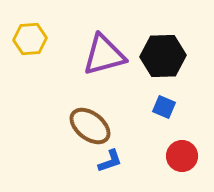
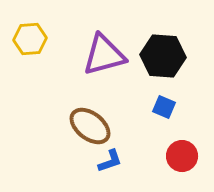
black hexagon: rotated 6 degrees clockwise
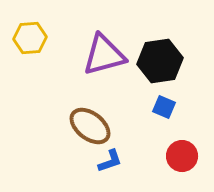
yellow hexagon: moved 1 px up
black hexagon: moved 3 px left, 5 px down; rotated 12 degrees counterclockwise
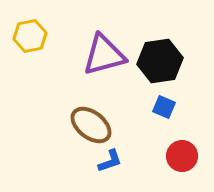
yellow hexagon: moved 2 px up; rotated 8 degrees counterclockwise
brown ellipse: moved 1 px right, 1 px up
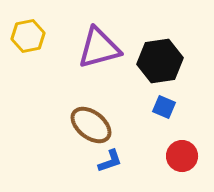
yellow hexagon: moved 2 px left
purple triangle: moved 5 px left, 7 px up
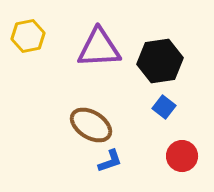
purple triangle: rotated 12 degrees clockwise
blue square: rotated 15 degrees clockwise
brown ellipse: rotated 6 degrees counterclockwise
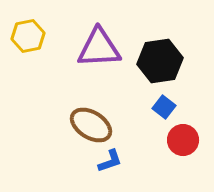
red circle: moved 1 px right, 16 px up
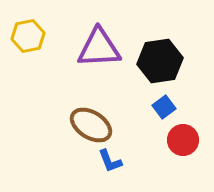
blue square: rotated 15 degrees clockwise
blue L-shape: rotated 88 degrees clockwise
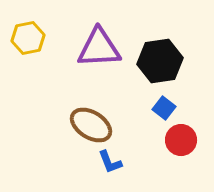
yellow hexagon: moved 2 px down
blue square: moved 1 px down; rotated 15 degrees counterclockwise
red circle: moved 2 px left
blue L-shape: moved 1 px down
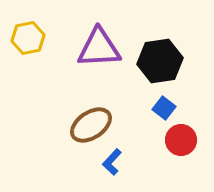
brown ellipse: rotated 66 degrees counterclockwise
blue L-shape: moved 2 px right; rotated 64 degrees clockwise
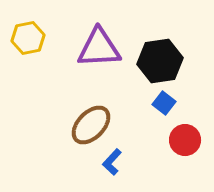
blue square: moved 5 px up
brown ellipse: rotated 12 degrees counterclockwise
red circle: moved 4 px right
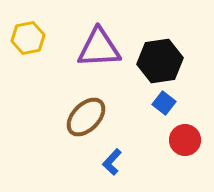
brown ellipse: moved 5 px left, 8 px up
